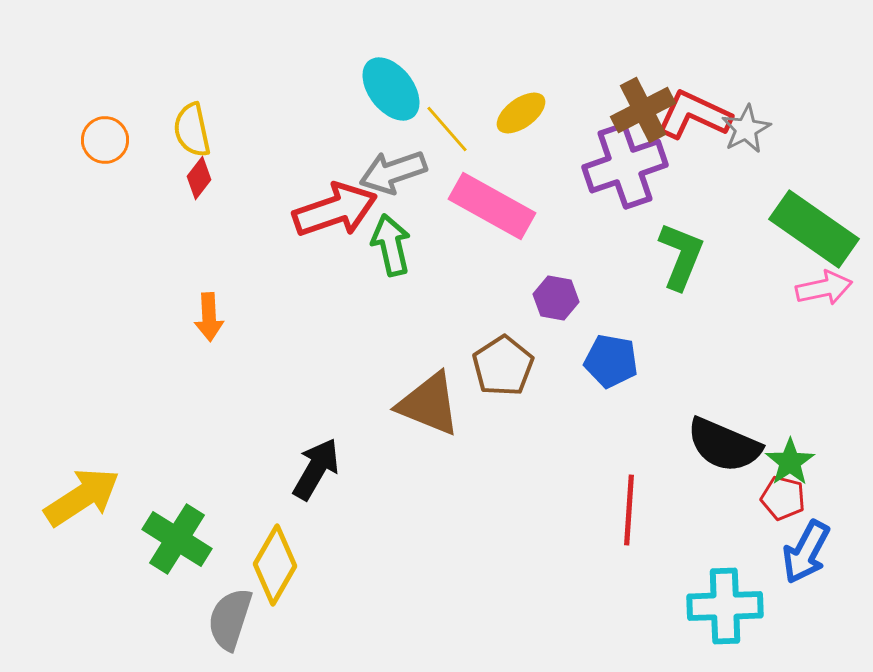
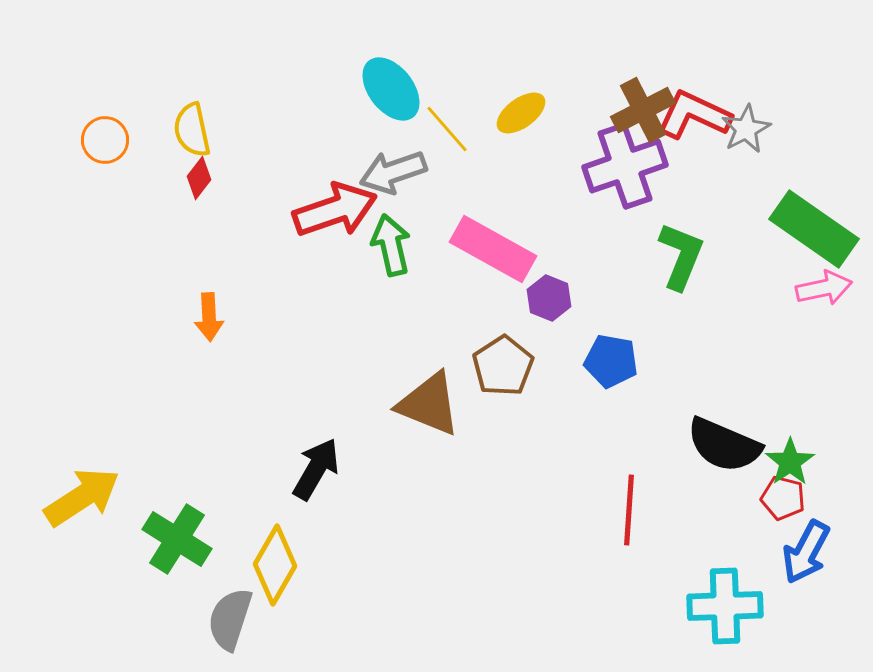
pink rectangle: moved 1 px right, 43 px down
purple hexagon: moved 7 px left; rotated 12 degrees clockwise
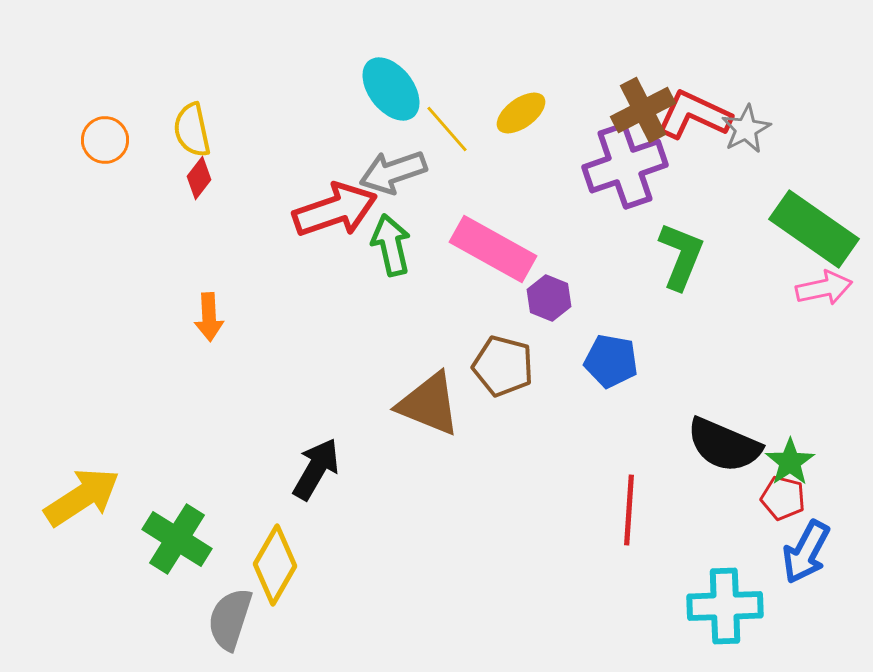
brown pentagon: rotated 24 degrees counterclockwise
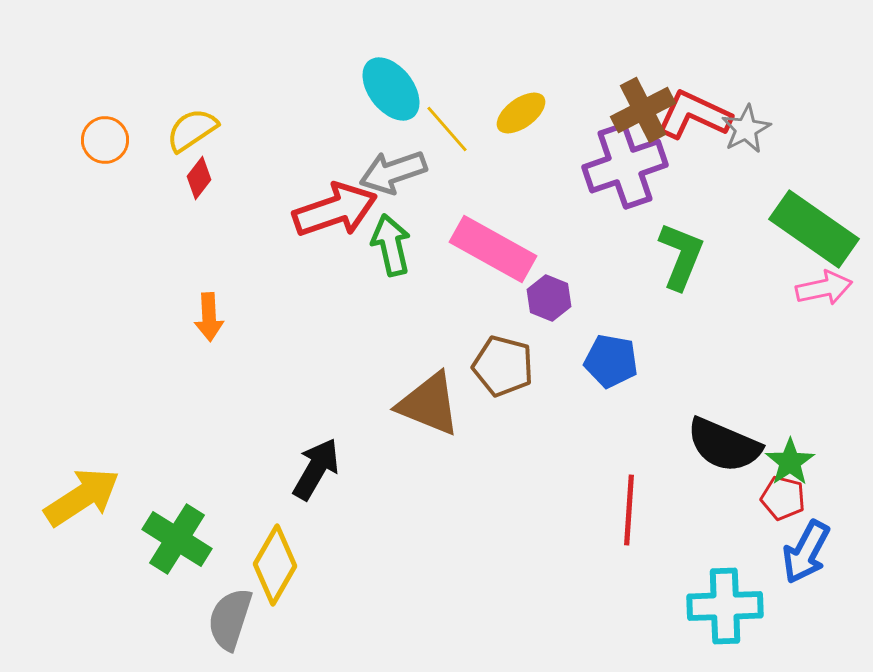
yellow semicircle: rotated 68 degrees clockwise
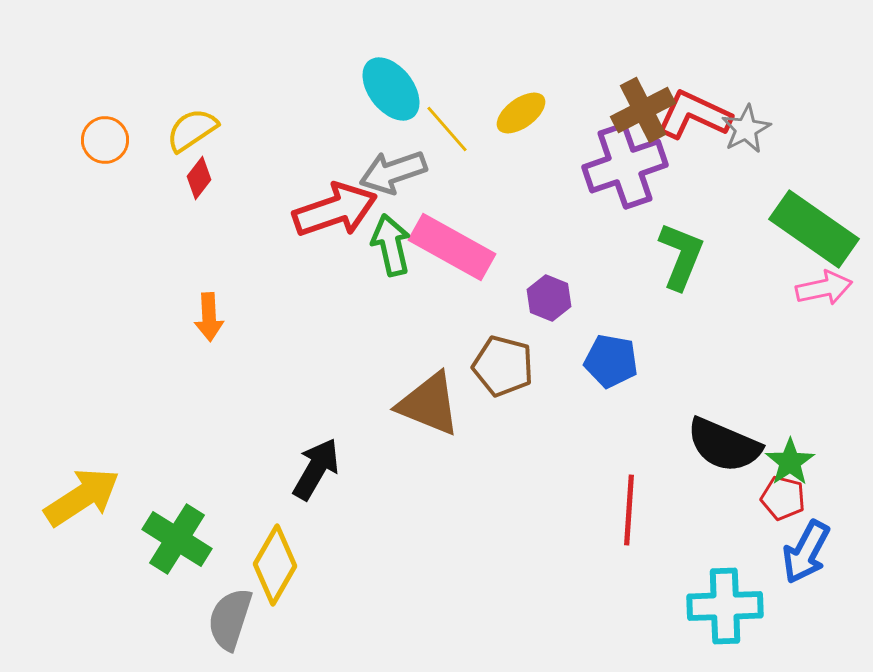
pink rectangle: moved 41 px left, 2 px up
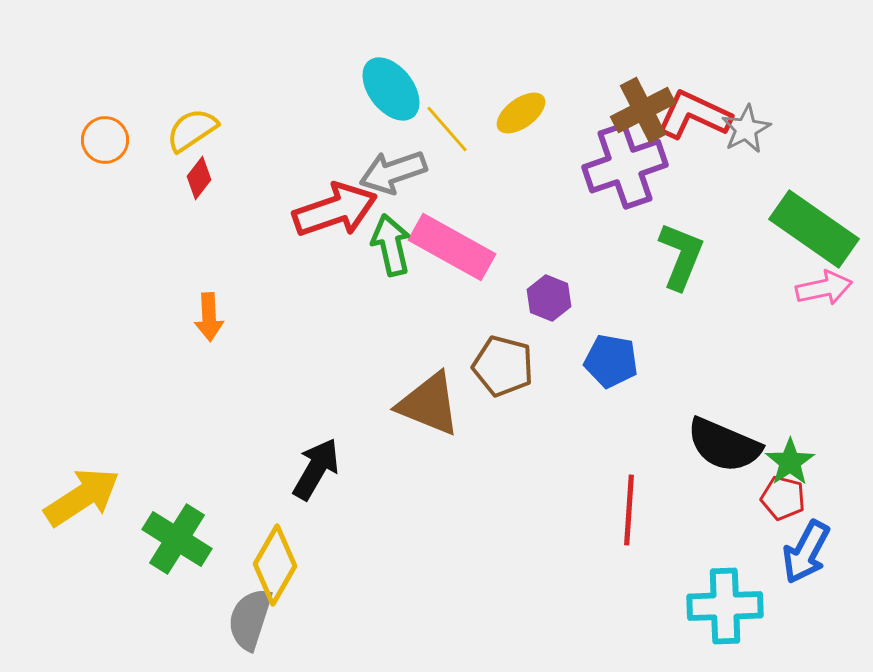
gray semicircle: moved 20 px right
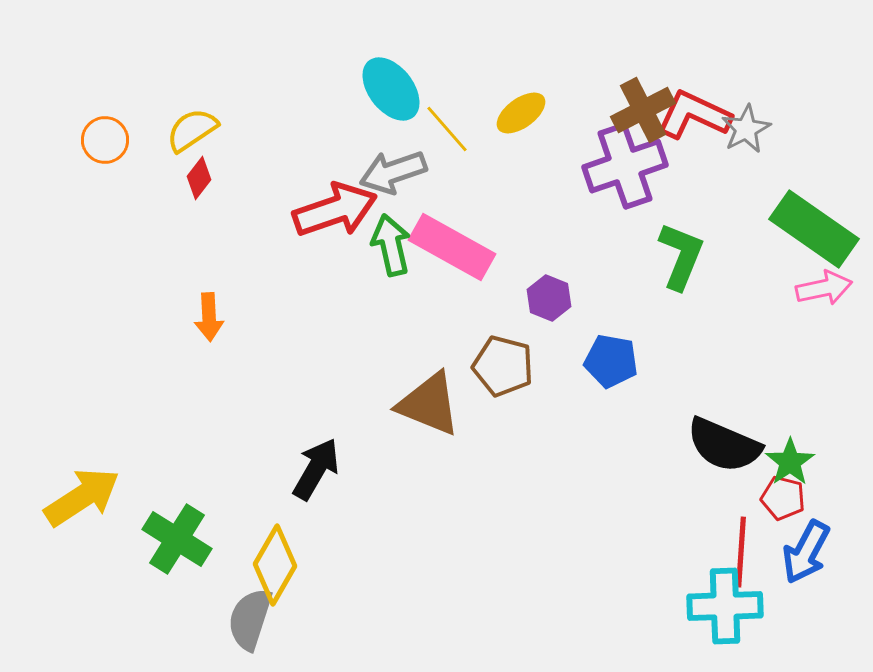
red line: moved 112 px right, 42 px down
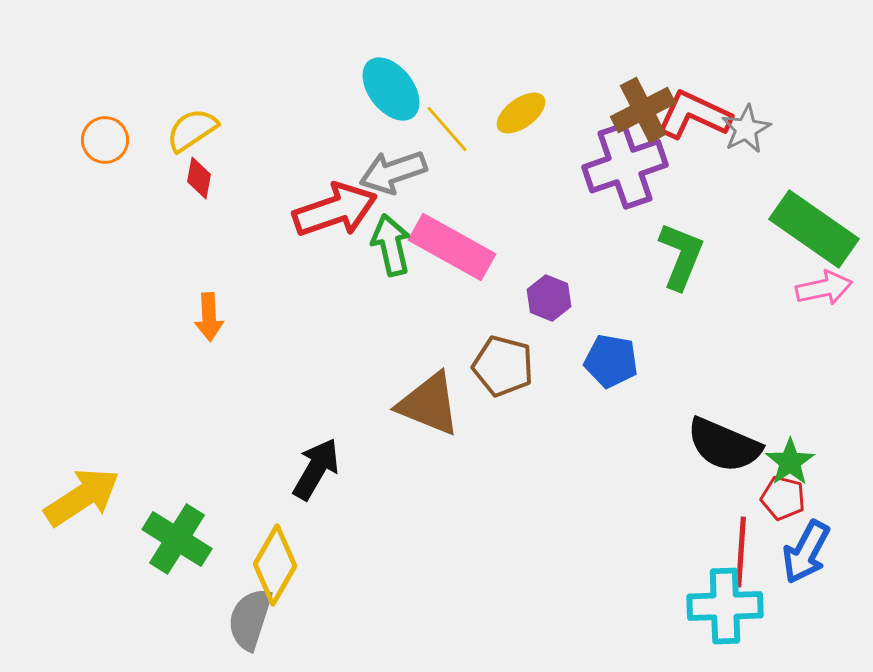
red diamond: rotated 27 degrees counterclockwise
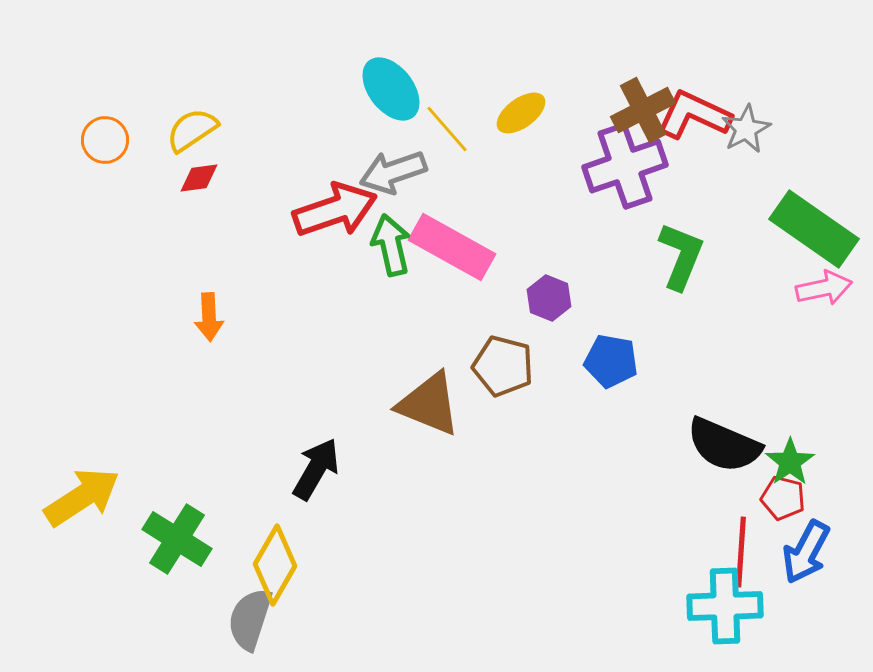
red diamond: rotated 72 degrees clockwise
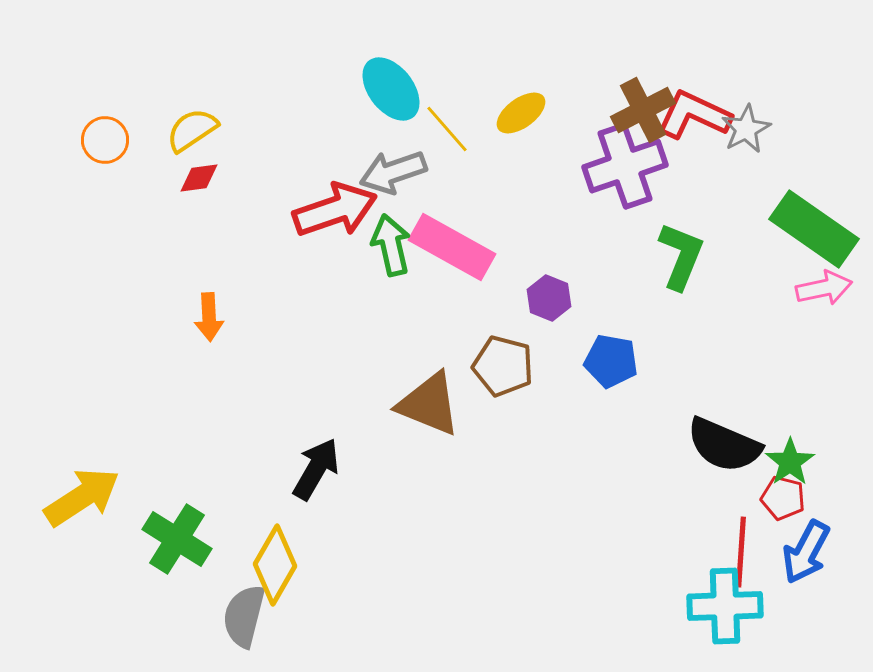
gray semicircle: moved 6 px left, 3 px up; rotated 4 degrees counterclockwise
